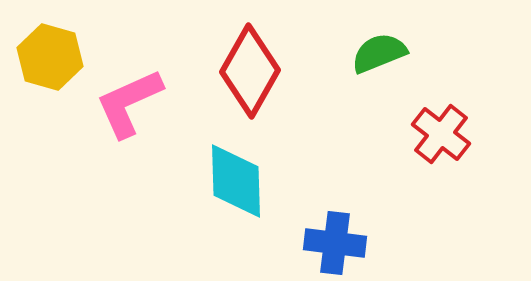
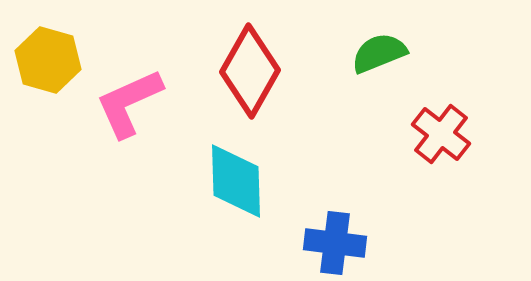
yellow hexagon: moved 2 px left, 3 px down
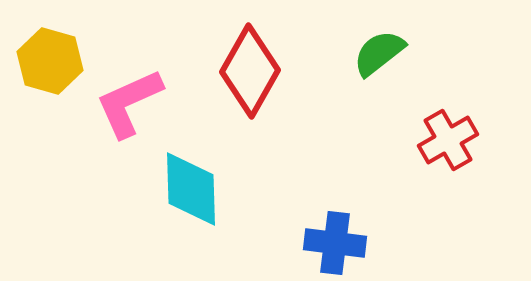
green semicircle: rotated 16 degrees counterclockwise
yellow hexagon: moved 2 px right, 1 px down
red cross: moved 7 px right, 6 px down; rotated 22 degrees clockwise
cyan diamond: moved 45 px left, 8 px down
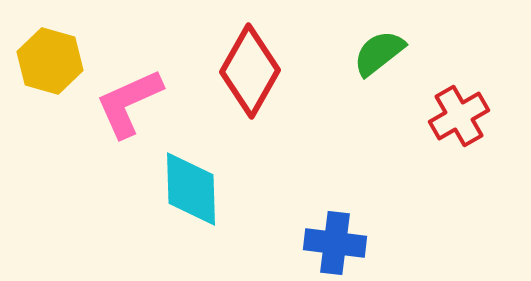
red cross: moved 11 px right, 24 px up
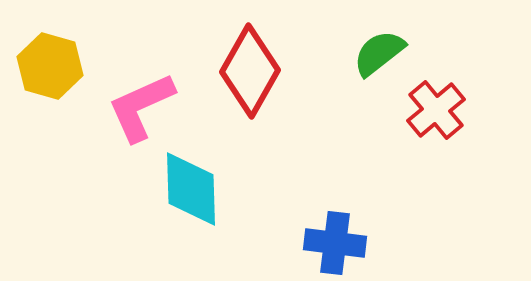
yellow hexagon: moved 5 px down
pink L-shape: moved 12 px right, 4 px down
red cross: moved 23 px left, 6 px up; rotated 10 degrees counterclockwise
